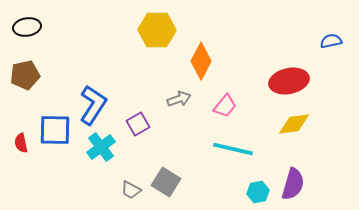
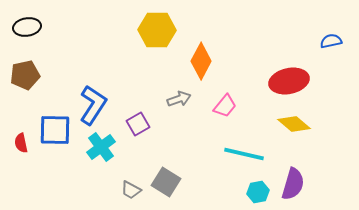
yellow diamond: rotated 48 degrees clockwise
cyan line: moved 11 px right, 5 px down
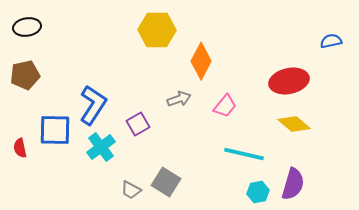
red semicircle: moved 1 px left, 5 px down
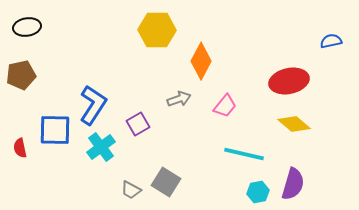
brown pentagon: moved 4 px left
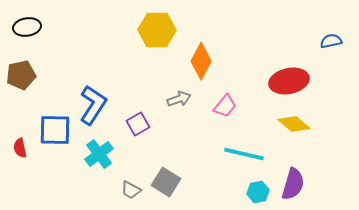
cyan cross: moved 2 px left, 7 px down
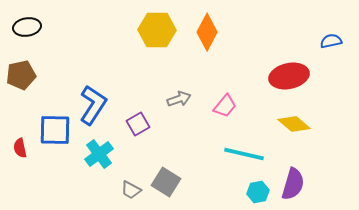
orange diamond: moved 6 px right, 29 px up
red ellipse: moved 5 px up
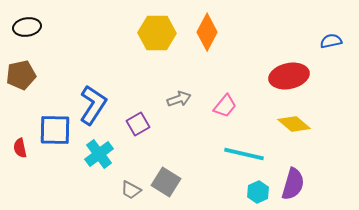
yellow hexagon: moved 3 px down
cyan hexagon: rotated 15 degrees counterclockwise
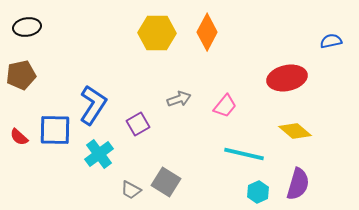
red ellipse: moved 2 px left, 2 px down
yellow diamond: moved 1 px right, 7 px down
red semicircle: moved 1 px left, 11 px up; rotated 36 degrees counterclockwise
purple semicircle: moved 5 px right
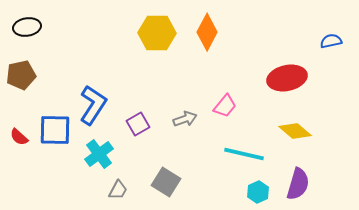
gray arrow: moved 6 px right, 20 px down
gray trapezoid: moved 13 px left; rotated 90 degrees counterclockwise
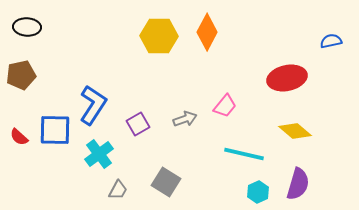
black ellipse: rotated 12 degrees clockwise
yellow hexagon: moved 2 px right, 3 px down
